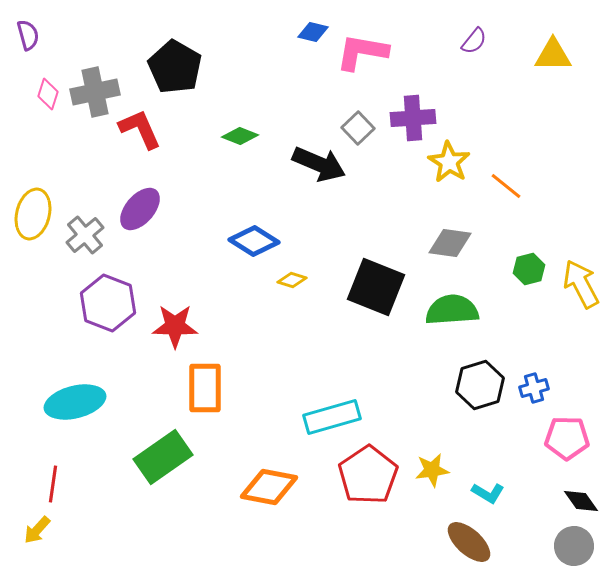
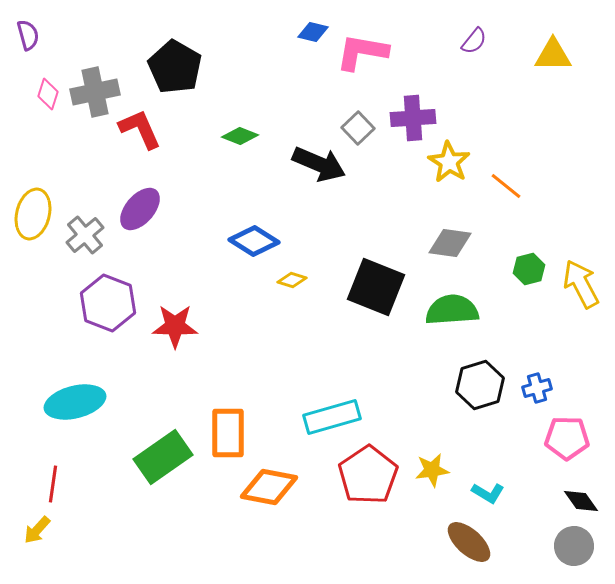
orange rectangle at (205, 388): moved 23 px right, 45 px down
blue cross at (534, 388): moved 3 px right
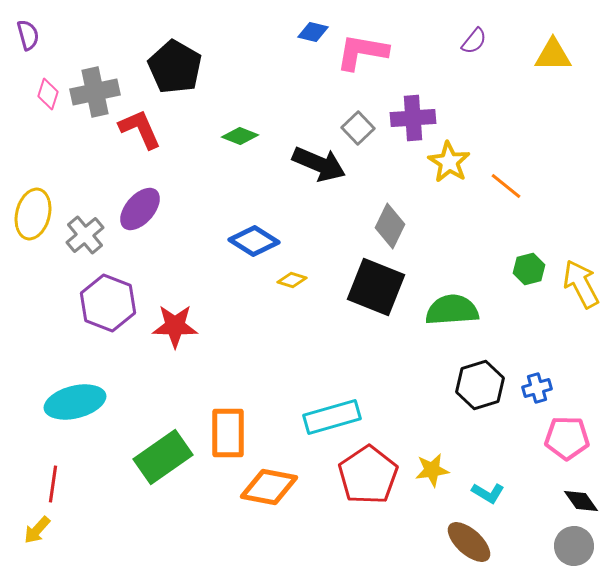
gray diamond at (450, 243): moved 60 px left, 17 px up; rotated 72 degrees counterclockwise
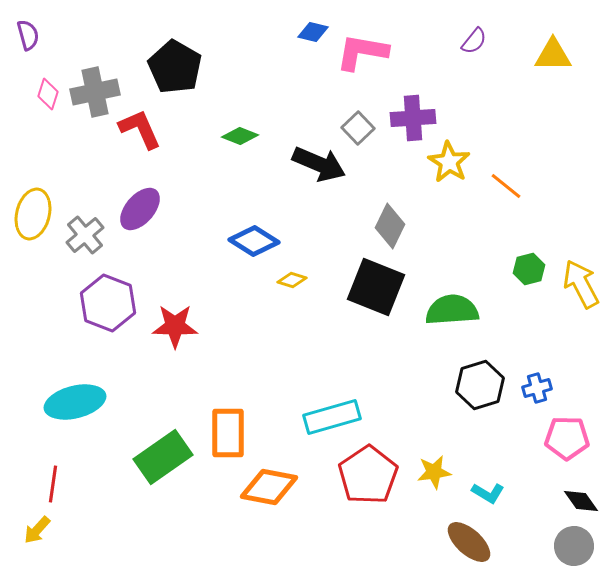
yellow star at (432, 470): moved 2 px right, 2 px down
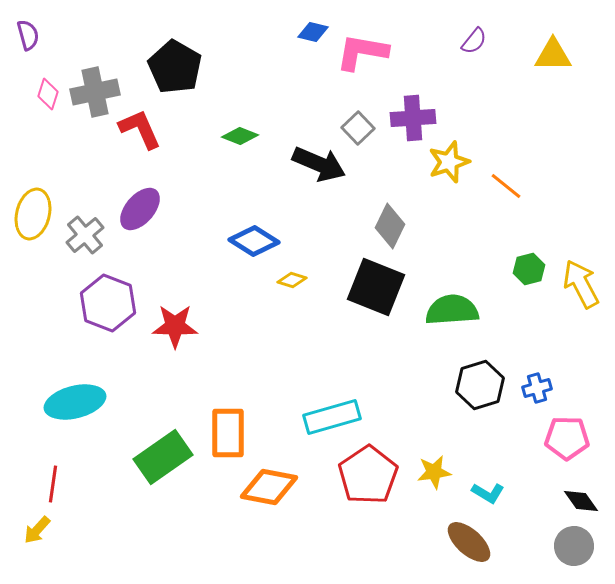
yellow star at (449, 162): rotated 21 degrees clockwise
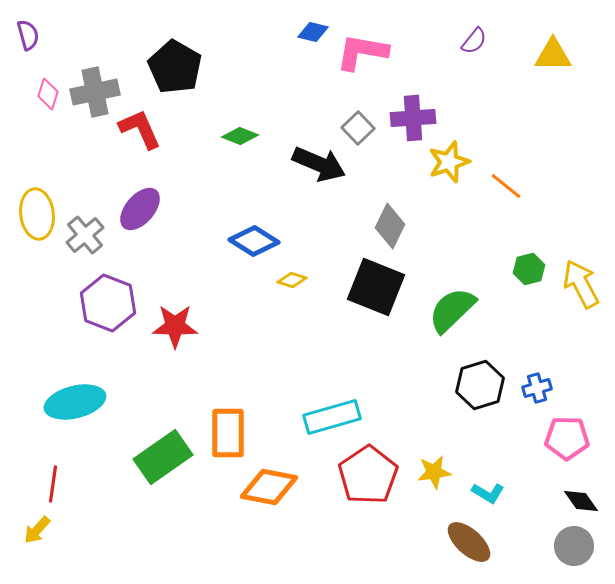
yellow ellipse at (33, 214): moved 4 px right; rotated 21 degrees counterclockwise
green semicircle at (452, 310): rotated 40 degrees counterclockwise
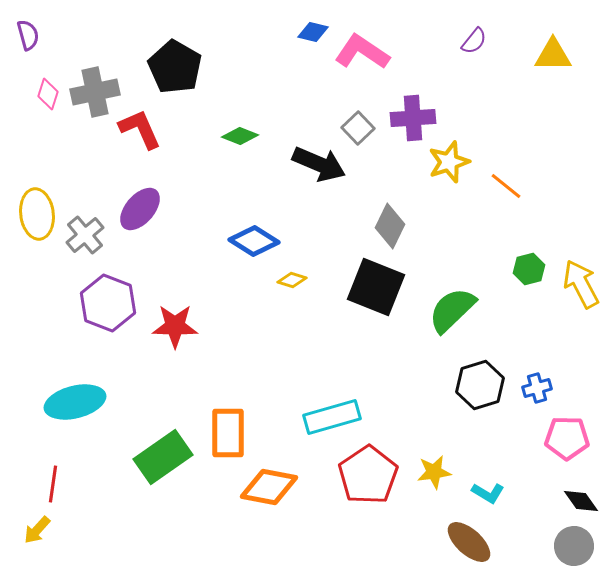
pink L-shape at (362, 52): rotated 24 degrees clockwise
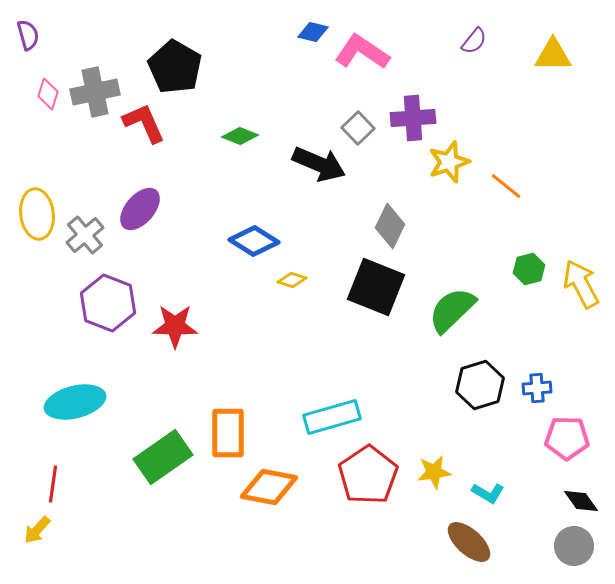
red L-shape at (140, 129): moved 4 px right, 6 px up
blue cross at (537, 388): rotated 12 degrees clockwise
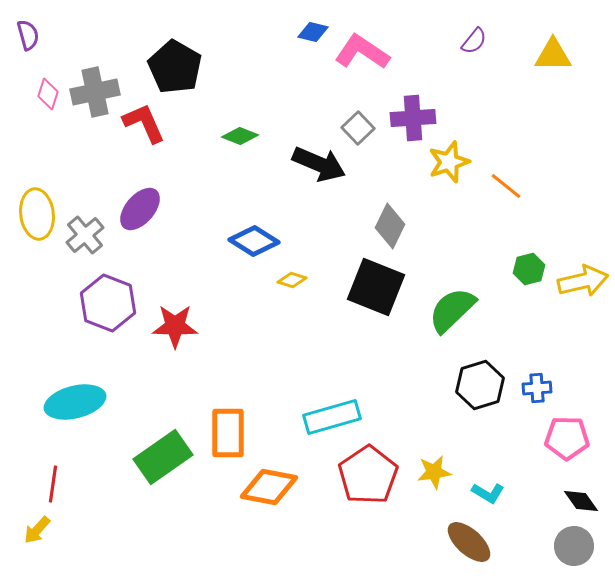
yellow arrow at (581, 284): moved 2 px right, 3 px up; rotated 105 degrees clockwise
